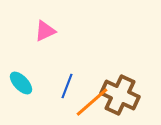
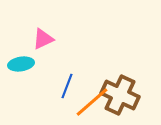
pink triangle: moved 2 px left, 8 px down
cyan ellipse: moved 19 px up; rotated 55 degrees counterclockwise
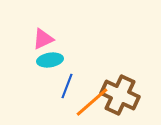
cyan ellipse: moved 29 px right, 4 px up
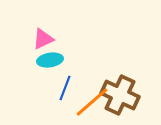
blue line: moved 2 px left, 2 px down
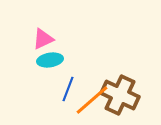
blue line: moved 3 px right, 1 px down
orange line: moved 2 px up
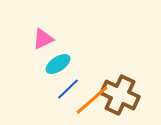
cyan ellipse: moved 8 px right, 4 px down; rotated 25 degrees counterclockwise
blue line: rotated 25 degrees clockwise
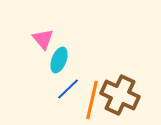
pink triangle: rotated 45 degrees counterclockwise
cyan ellipse: moved 1 px right, 4 px up; rotated 35 degrees counterclockwise
orange line: rotated 36 degrees counterclockwise
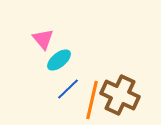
cyan ellipse: rotated 30 degrees clockwise
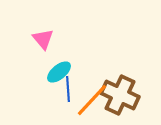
cyan ellipse: moved 12 px down
blue line: rotated 50 degrees counterclockwise
orange line: rotated 30 degrees clockwise
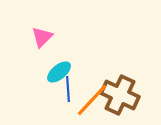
pink triangle: moved 1 px left, 2 px up; rotated 25 degrees clockwise
